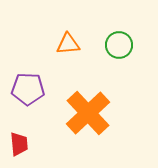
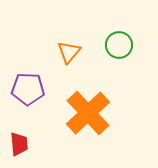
orange triangle: moved 1 px right, 8 px down; rotated 45 degrees counterclockwise
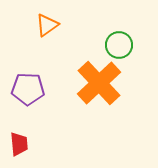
orange triangle: moved 22 px left, 27 px up; rotated 15 degrees clockwise
orange cross: moved 11 px right, 30 px up
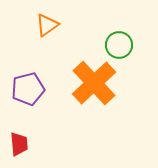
orange cross: moved 5 px left
purple pentagon: rotated 16 degrees counterclockwise
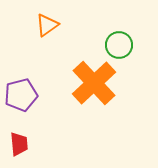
purple pentagon: moved 7 px left, 6 px down
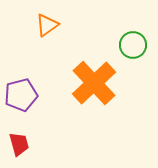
green circle: moved 14 px right
red trapezoid: rotated 10 degrees counterclockwise
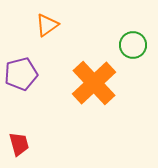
purple pentagon: moved 21 px up
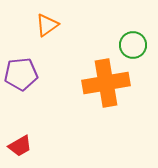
purple pentagon: rotated 8 degrees clockwise
orange cross: moved 12 px right; rotated 33 degrees clockwise
red trapezoid: moved 1 px right, 2 px down; rotated 75 degrees clockwise
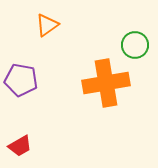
green circle: moved 2 px right
purple pentagon: moved 6 px down; rotated 16 degrees clockwise
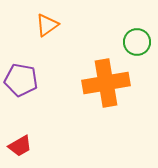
green circle: moved 2 px right, 3 px up
